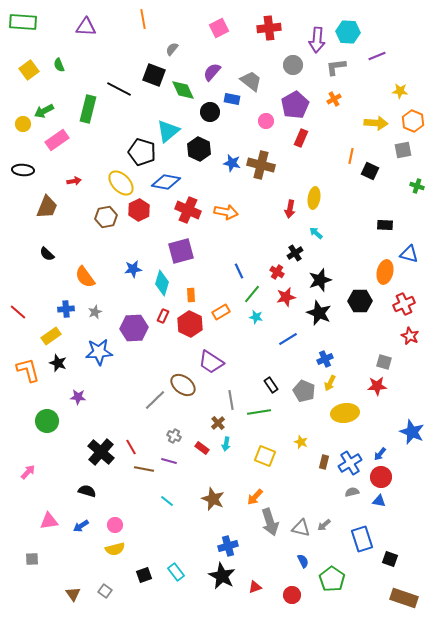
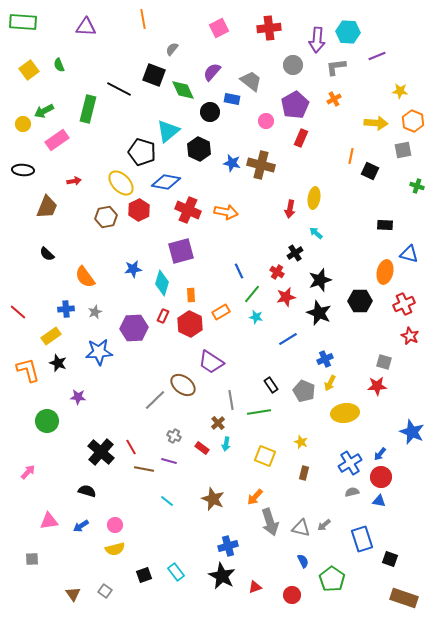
brown rectangle at (324, 462): moved 20 px left, 11 px down
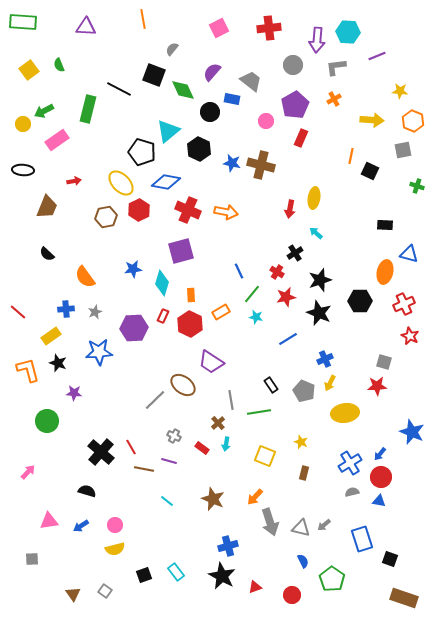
yellow arrow at (376, 123): moved 4 px left, 3 px up
purple star at (78, 397): moved 4 px left, 4 px up
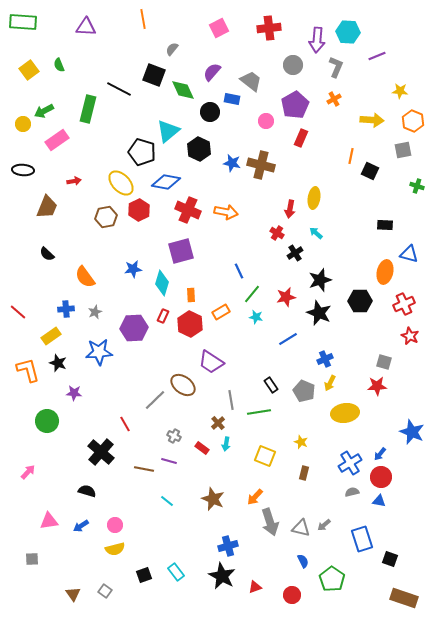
gray L-shape at (336, 67): rotated 120 degrees clockwise
red cross at (277, 272): moved 39 px up
red line at (131, 447): moved 6 px left, 23 px up
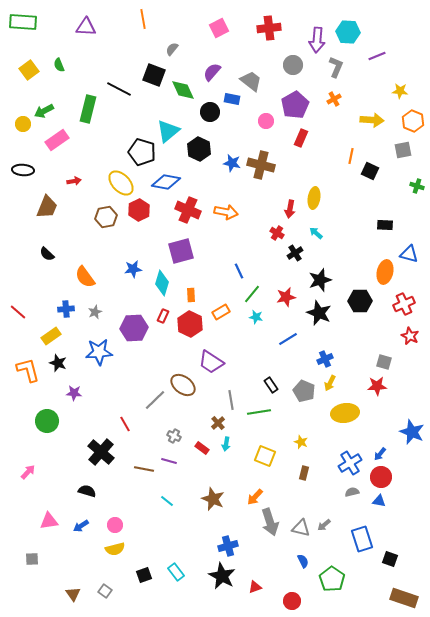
red circle at (292, 595): moved 6 px down
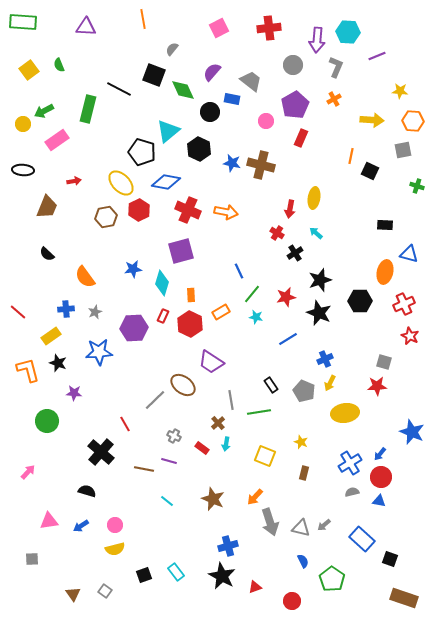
orange hexagon at (413, 121): rotated 20 degrees counterclockwise
blue rectangle at (362, 539): rotated 30 degrees counterclockwise
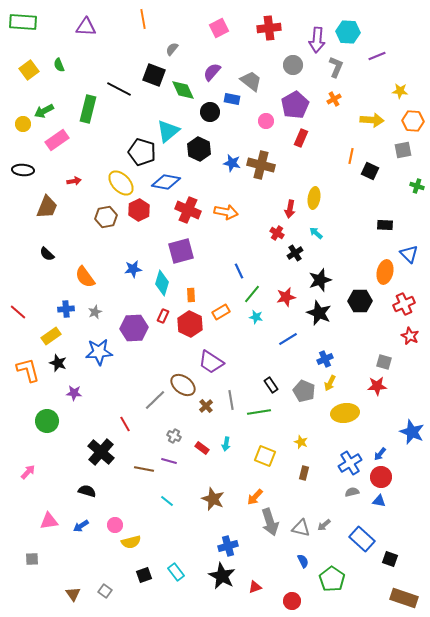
blue triangle at (409, 254): rotated 30 degrees clockwise
brown cross at (218, 423): moved 12 px left, 17 px up
yellow semicircle at (115, 549): moved 16 px right, 7 px up
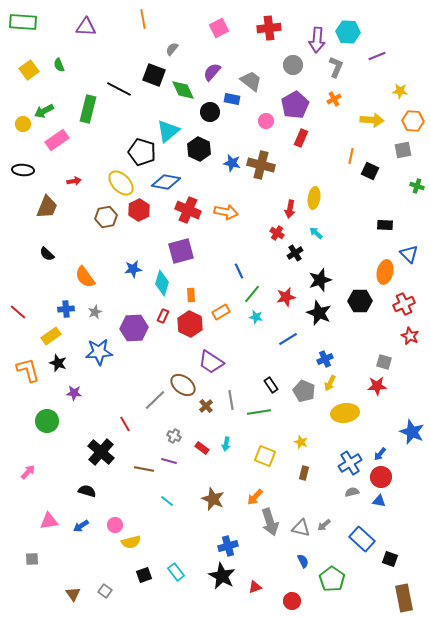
brown rectangle at (404, 598): rotated 60 degrees clockwise
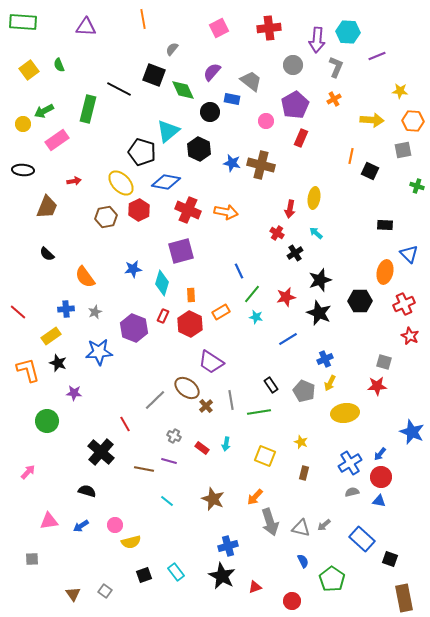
purple hexagon at (134, 328): rotated 24 degrees clockwise
brown ellipse at (183, 385): moved 4 px right, 3 px down
